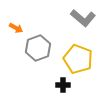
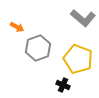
orange arrow: moved 1 px right, 1 px up
black cross: rotated 24 degrees clockwise
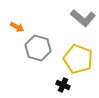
gray hexagon: rotated 25 degrees counterclockwise
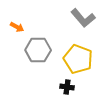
gray L-shape: rotated 10 degrees clockwise
gray hexagon: moved 2 px down; rotated 15 degrees counterclockwise
black cross: moved 4 px right, 2 px down; rotated 16 degrees counterclockwise
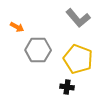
gray L-shape: moved 5 px left
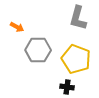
gray L-shape: rotated 55 degrees clockwise
yellow pentagon: moved 2 px left
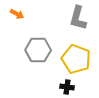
orange arrow: moved 13 px up
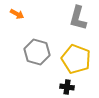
gray hexagon: moved 1 px left, 2 px down; rotated 15 degrees clockwise
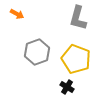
gray hexagon: rotated 25 degrees clockwise
black cross: rotated 24 degrees clockwise
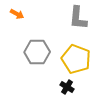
gray L-shape: rotated 10 degrees counterclockwise
gray hexagon: rotated 20 degrees clockwise
